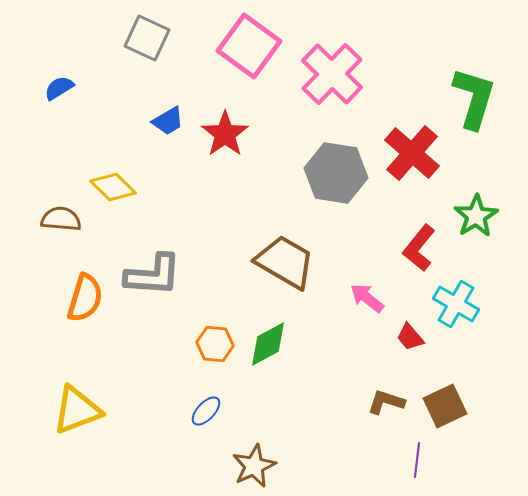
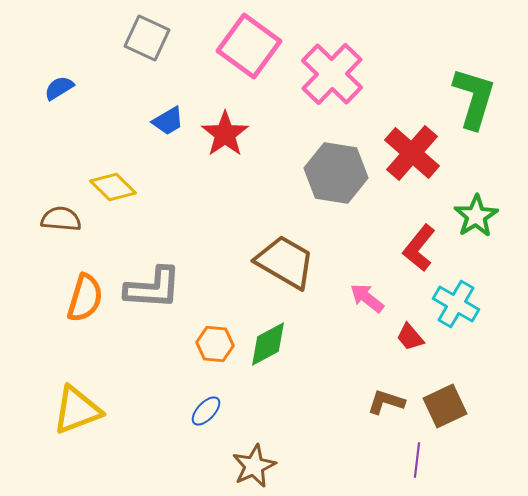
gray L-shape: moved 13 px down
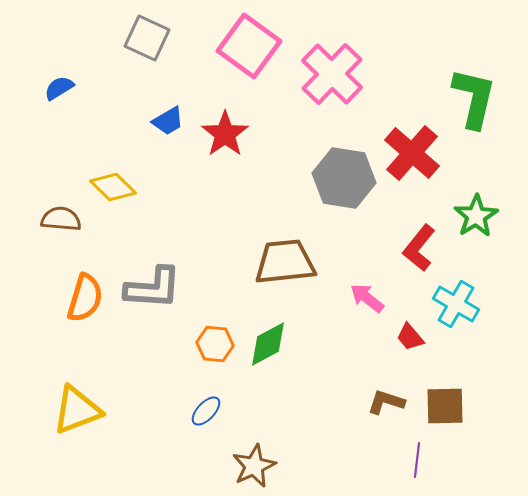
green L-shape: rotated 4 degrees counterclockwise
gray hexagon: moved 8 px right, 5 px down
brown trapezoid: rotated 36 degrees counterclockwise
brown square: rotated 24 degrees clockwise
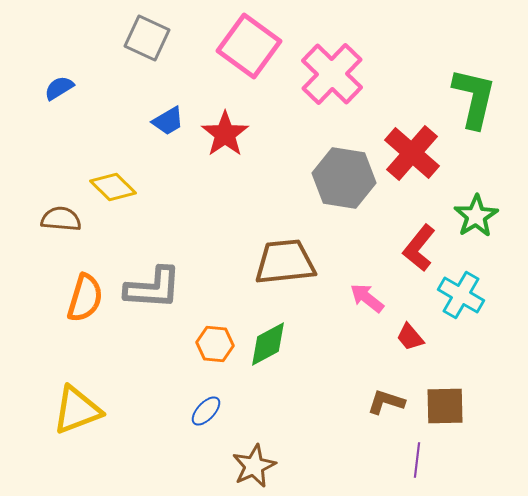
cyan cross: moved 5 px right, 9 px up
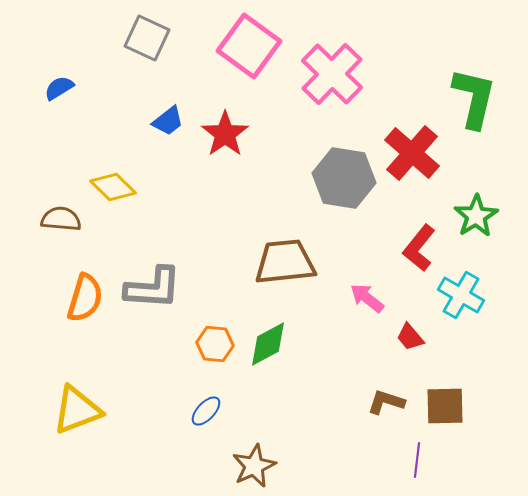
blue trapezoid: rotated 8 degrees counterclockwise
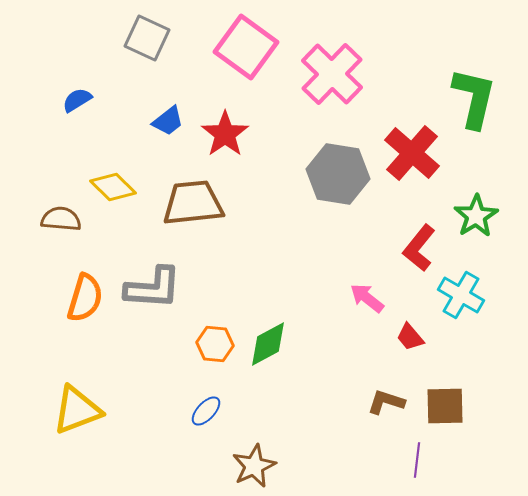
pink square: moved 3 px left, 1 px down
blue semicircle: moved 18 px right, 12 px down
gray hexagon: moved 6 px left, 4 px up
brown trapezoid: moved 92 px left, 59 px up
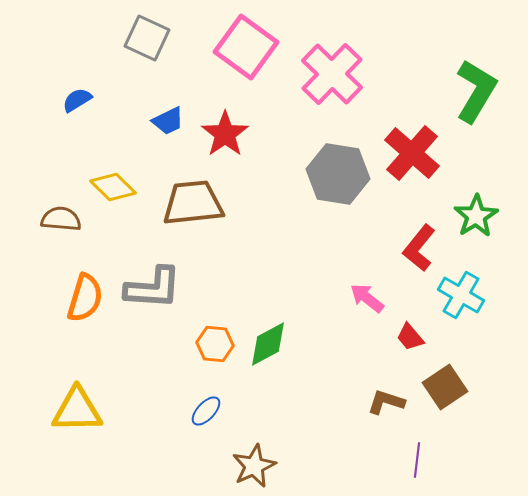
green L-shape: moved 2 px right, 7 px up; rotated 18 degrees clockwise
blue trapezoid: rotated 12 degrees clockwise
brown square: moved 19 px up; rotated 33 degrees counterclockwise
yellow triangle: rotated 20 degrees clockwise
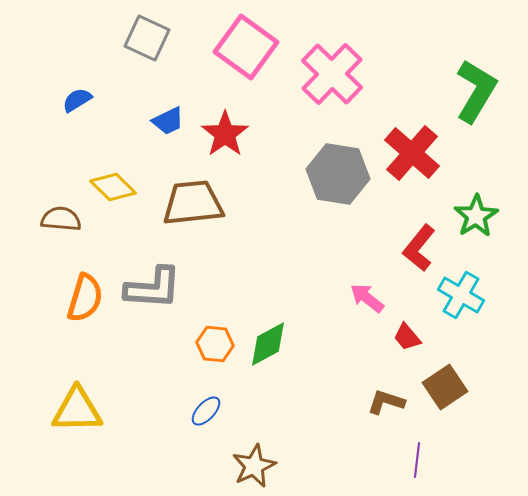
red trapezoid: moved 3 px left
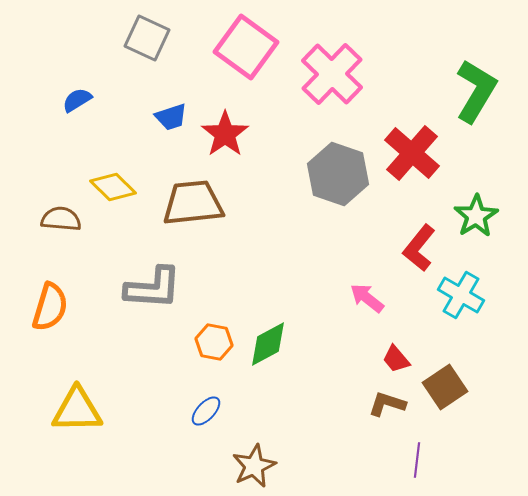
blue trapezoid: moved 3 px right, 4 px up; rotated 8 degrees clockwise
gray hexagon: rotated 10 degrees clockwise
orange semicircle: moved 35 px left, 9 px down
red trapezoid: moved 11 px left, 22 px down
orange hexagon: moved 1 px left, 2 px up; rotated 6 degrees clockwise
brown L-shape: moved 1 px right, 2 px down
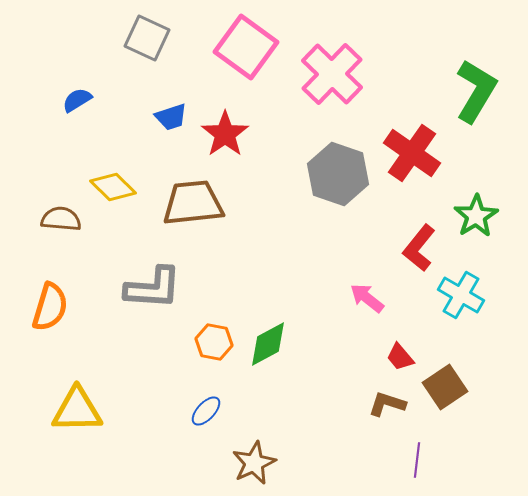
red cross: rotated 6 degrees counterclockwise
red trapezoid: moved 4 px right, 2 px up
brown star: moved 3 px up
